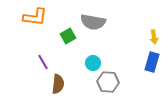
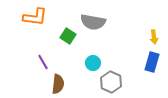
green square: rotated 28 degrees counterclockwise
gray hexagon: moved 3 px right; rotated 20 degrees clockwise
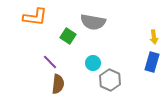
purple line: moved 7 px right; rotated 14 degrees counterclockwise
gray hexagon: moved 1 px left, 2 px up
